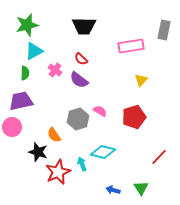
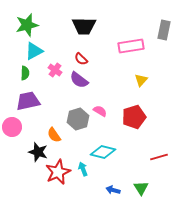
purple trapezoid: moved 7 px right
red line: rotated 30 degrees clockwise
cyan arrow: moved 1 px right, 5 px down
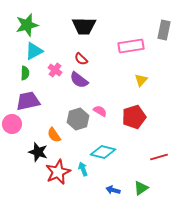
pink circle: moved 3 px up
green triangle: rotated 28 degrees clockwise
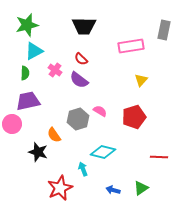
red line: rotated 18 degrees clockwise
red star: moved 2 px right, 16 px down
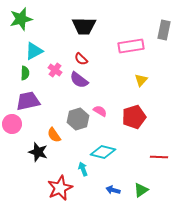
green star: moved 6 px left, 6 px up
green triangle: moved 2 px down
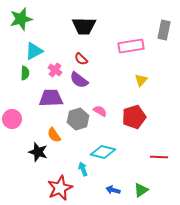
purple trapezoid: moved 23 px right, 3 px up; rotated 10 degrees clockwise
pink circle: moved 5 px up
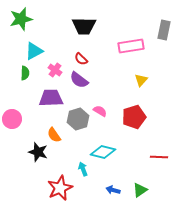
green triangle: moved 1 px left
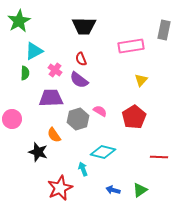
green star: moved 2 px left, 2 px down; rotated 15 degrees counterclockwise
red semicircle: rotated 24 degrees clockwise
red pentagon: rotated 15 degrees counterclockwise
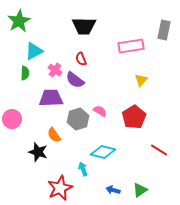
purple semicircle: moved 4 px left
red line: moved 7 px up; rotated 30 degrees clockwise
